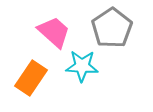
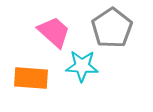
orange rectangle: rotated 60 degrees clockwise
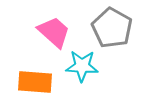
gray pentagon: rotated 9 degrees counterclockwise
orange rectangle: moved 4 px right, 4 px down
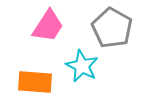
pink trapezoid: moved 6 px left, 6 px up; rotated 81 degrees clockwise
cyan star: rotated 24 degrees clockwise
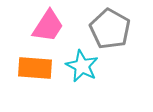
gray pentagon: moved 2 px left, 1 px down
orange rectangle: moved 14 px up
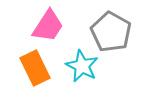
gray pentagon: moved 1 px right, 3 px down
orange rectangle: rotated 60 degrees clockwise
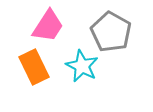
orange rectangle: moved 1 px left, 1 px up
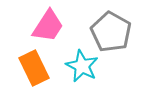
orange rectangle: moved 1 px down
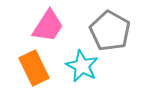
gray pentagon: moved 1 px left, 1 px up
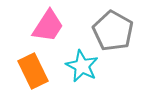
gray pentagon: moved 3 px right
orange rectangle: moved 1 px left, 3 px down
